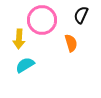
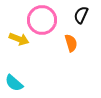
yellow arrow: rotated 72 degrees counterclockwise
cyan semicircle: moved 11 px left, 18 px down; rotated 108 degrees counterclockwise
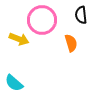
black semicircle: rotated 30 degrees counterclockwise
